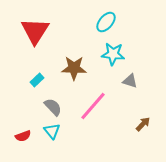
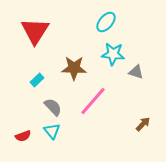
gray triangle: moved 6 px right, 9 px up
pink line: moved 5 px up
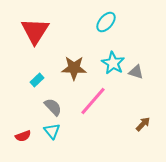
cyan star: moved 9 px down; rotated 25 degrees clockwise
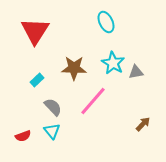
cyan ellipse: rotated 65 degrees counterclockwise
gray triangle: rotated 28 degrees counterclockwise
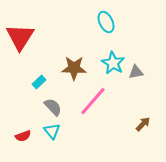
red triangle: moved 15 px left, 6 px down
cyan rectangle: moved 2 px right, 2 px down
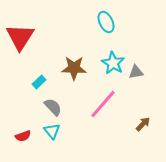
pink line: moved 10 px right, 3 px down
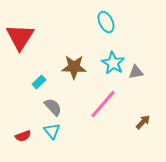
brown star: moved 1 px up
brown arrow: moved 2 px up
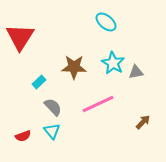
cyan ellipse: rotated 25 degrees counterclockwise
pink line: moved 5 px left; rotated 24 degrees clockwise
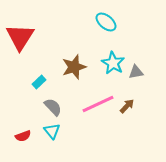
brown star: rotated 20 degrees counterclockwise
brown arrow: moved 16 px left, 16 px up
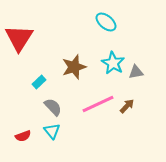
red triangle: moved 1 px left, 1 px down
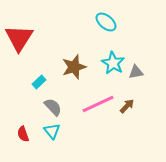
red semicircle: moved 2 px up; rotated 91 degrees clockwise
